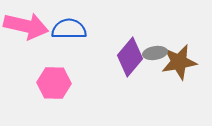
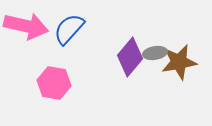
blue semicircle: rotated 48 degrees counterclockwise
pink hexagon: rotated 8 degrees clockwise
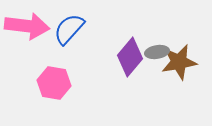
pink arrow: moved 1 px right; rotated 6 degrees counterclockwise
gray ellipse: moved 2 px right, 1 px up
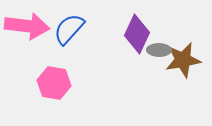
gray ellipse: moved 2 px right, 2 px up; rotated 10 degrees clockwise
purple diamond: moved 7 px right, 23 px up; rotated 15 degrees counterclockwise
brown star: moved 4 px right, 2 px up
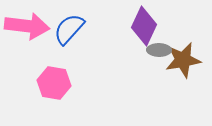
purple diamond: moved 7 px right, 8 px up
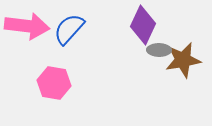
purple diamond: moved 1 px left, 1 px up
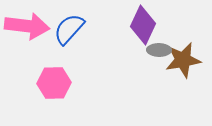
pink hexagon: rotated 12 degrees counterclockwise
